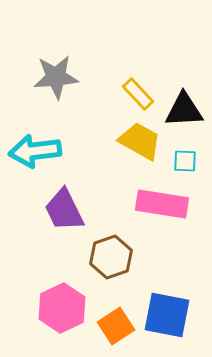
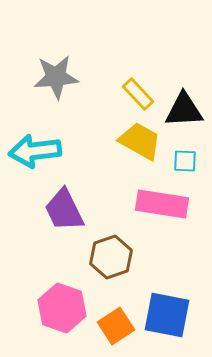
pink hexagon: rotated 15 degrees counterclockwise
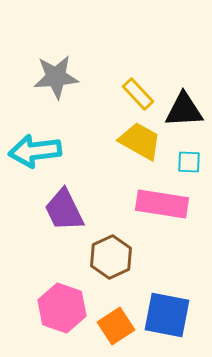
cyan square: moved 4 px right, 1 px down
brown hexagon: rotated 6 degrees counterclockwise
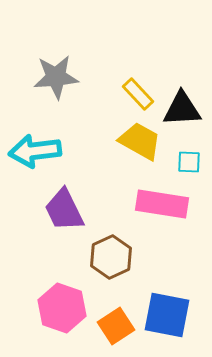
black triangle: moved 2 px left, 1 px up
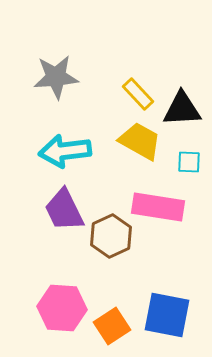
cyan arrow: moved 30 px right
pink rectangle: moved 4 px left, 3 px down
brown hexagon: moved 21 px up
pink hexagon: rotated 15 degrees counterclockwise
orange square: moved 4 px left
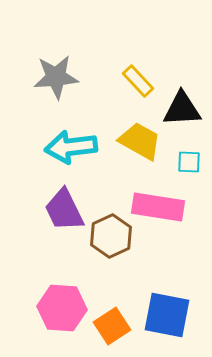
yellow rectangle: moved 13 px up
cyan arrow: moved 6 px right, 4 px up
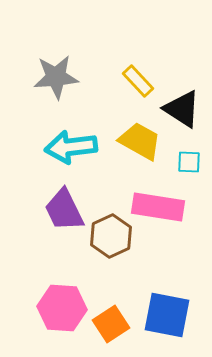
black triangle: rotated 36 degrees clockwise
orange square: moved 1 px left, 2 px up
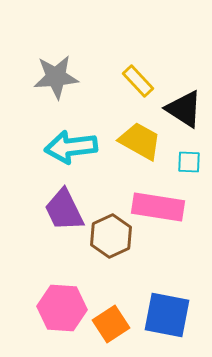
black triangle: moved 2 px right
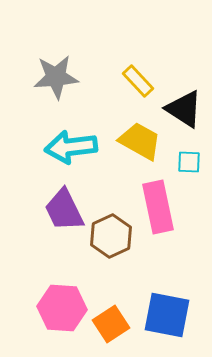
pink rectangle: rotated 69 degrees clockwise
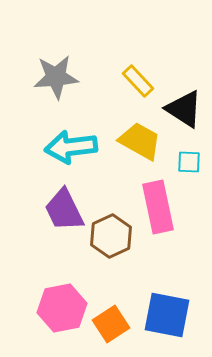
pink hexagon: rotated 15 degrees counterclockwise
